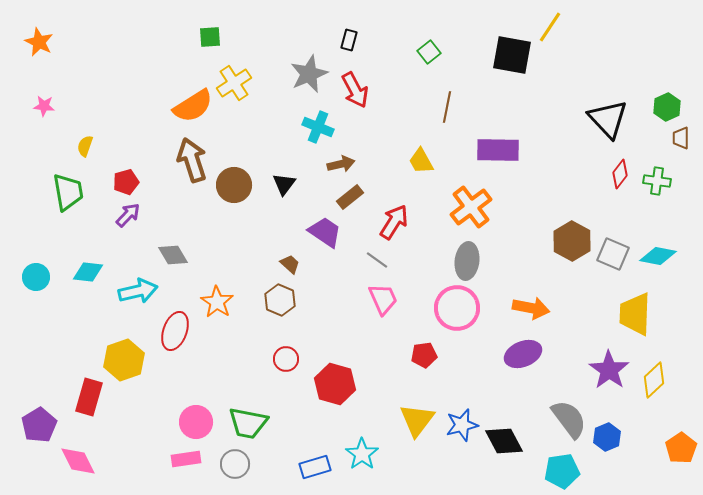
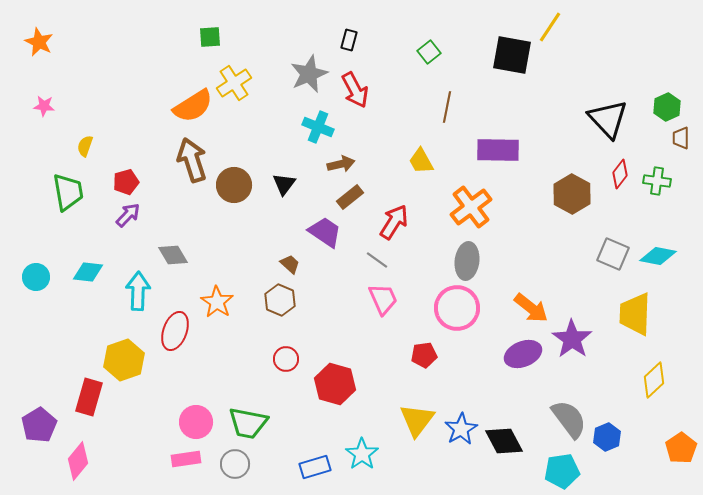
brown hexagon at (572, 241): moved 47 px up
cyan arrow at (138, 291): rotated 75 degrees counterclockwise
orange arrow at (531, 308): rotated 27 degrees clockwise
purple star at (609, 370): moved 37 px left, 31 px up
blue star at (462, 425): moved 1 px left, 4 px down; rotated 16 degrees counterclockwise
pink diamond at (78, 461): rotated 66 degrees clockwise
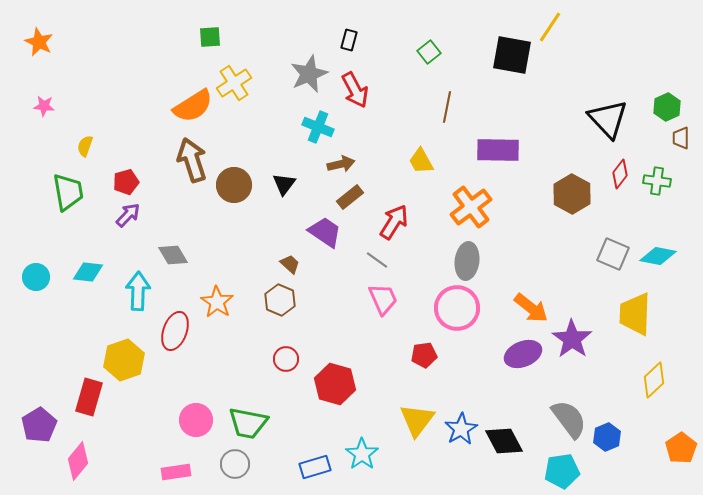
pink circle at (196, 422): moved 2 px up
pink rectangle at (186, 459): moved 10 px left, 13 px down
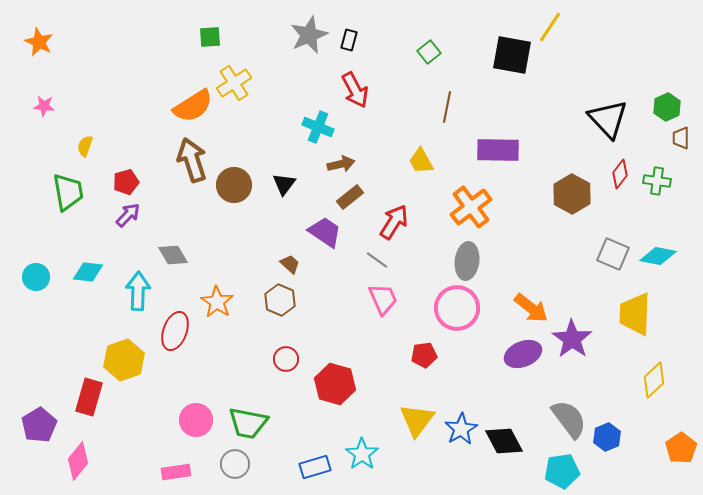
gray star at (309, 74): moved 39 px up
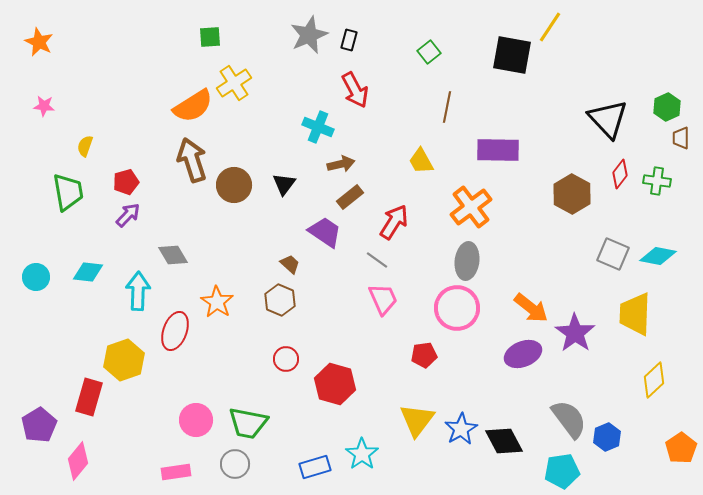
purple star at (572, 339): moved 3 px right, 6 px up
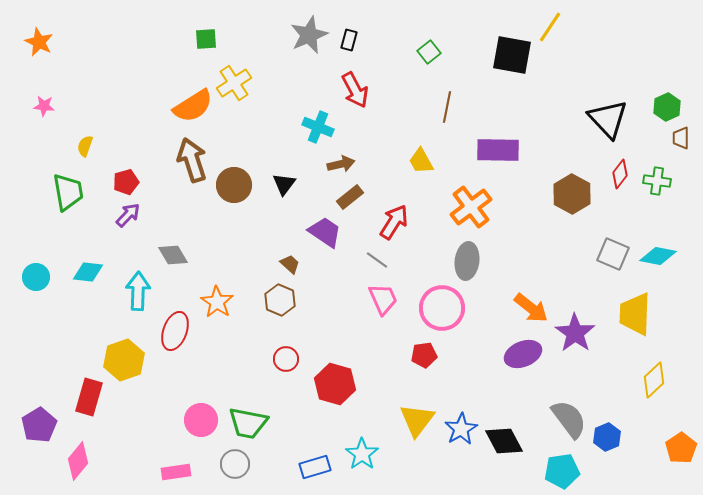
green square at (210, 37): moved 4 px left, 2 px down
pink circle at (457, 308): moved 15 px left
pink circle at (196, 420): moved 5 px right
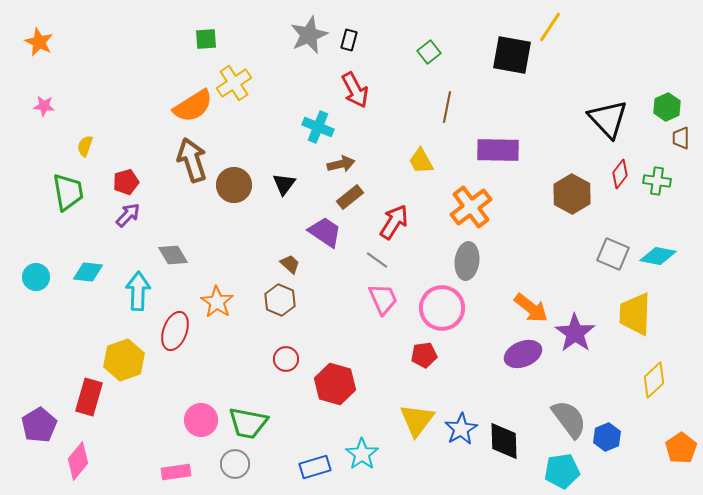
black diamond at (504, 441): rotated 27 degrees clockwise
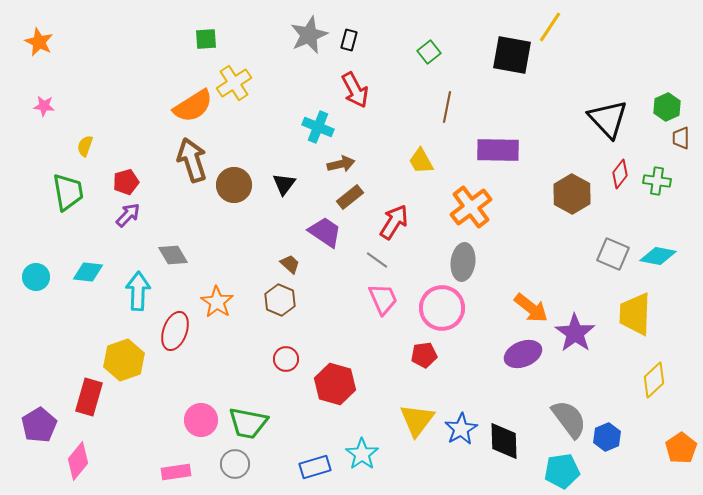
gray ellipse at (467, 261): moved 4 px left, 1 px down
